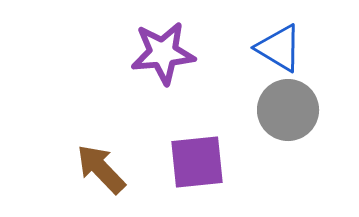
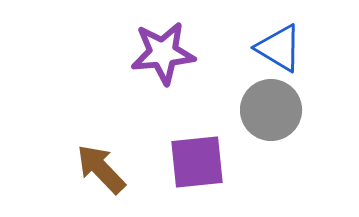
gray circle: moved 17 px left
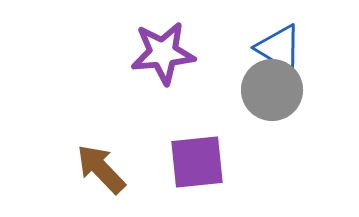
gray circle: moved 1 px right, 20 px up
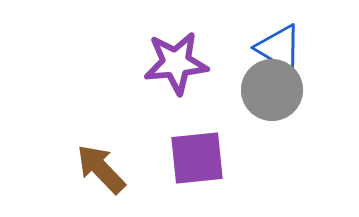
purple star: moved 13 px right, 10 px down
purple square: moved 4 px up
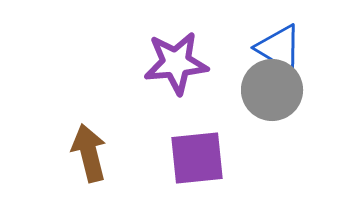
brown arrow: moved 12 px left, 16 px up; rotated 30 degrees clockwise
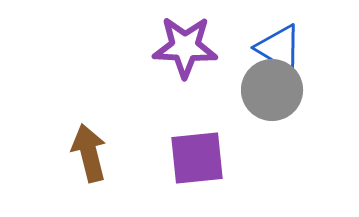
purple star: moved 9 px right, 16 px up; rotated 8 degrees clockwise
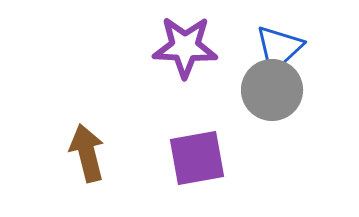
blue triangle: rotated 46 degrees clockwise
brown arrow: moved 2 px left
purple square: rotated 4 degrees counterclockwise
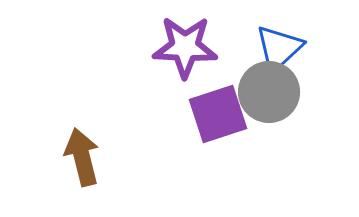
gray circle: moved 3 px left, 2 px down
brown arrow: moved 5 px left, 4 px down
purple square: moved 21 px right, 44 px up; rotated 8 degrees counterclockwise
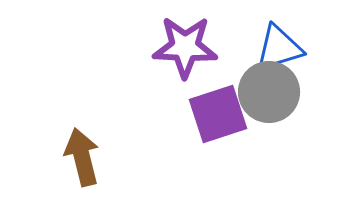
blue triangle: rotated 26 degrees clockwise
